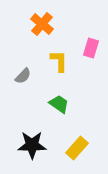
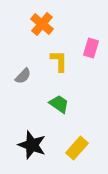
black star: rotated 20 degrees clockwise
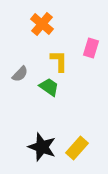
gray semicircle: moved 3 px left, 2 px up
green trapezoid: moved 10 px left, 17 px up
black star: moved 10 px right, 2 px down
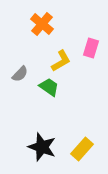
yellow L-shape: moved 2 px right; rotated 60 degrees clockwise
yellow rectangle: moved 5 px right, 1 px down
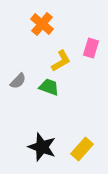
gray semicircle: moved 2 px left, 7 px down
green trapezoid: rotated 15 degrees counterclockwise
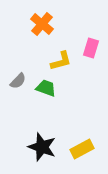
yellow L-shape: rotated 15 degrees clockwise
green trapezoid: moved 3 px left, 1 px down
yellow rectangle: rotated 20 degrees clockwise
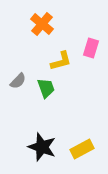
green trapezoid: rotated 50 degrees clockwise
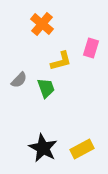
gray semicircle: moved 1 px right, 1 px up
black star: moved 1 px right, 1 px down; rotated 8 degrees clockwise
